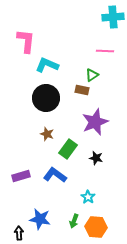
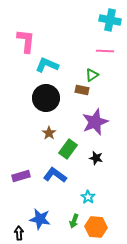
cyan cross: moved 3 px left, 3 px down; rotated 15 degrees clockwise
brown star: moved 2 px right, 1 px up; rotated 16 degrees clockwise
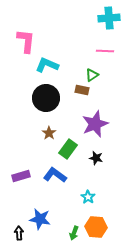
cyan cross: moved 1 px left, 2 px up; rotated 15 degrees counterclockwise
purple star: moved 2 px down
green arrow: moved 12 px down
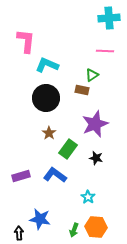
green arrow: moved 3 px up
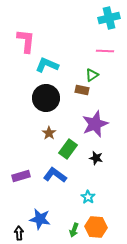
cyan cross: rotated 10 degrees counterclockwise
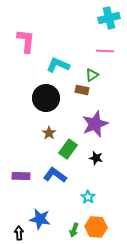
cyan L-shape: moved 11 px right
purple rectangle: rotated 18 degrees clockwise
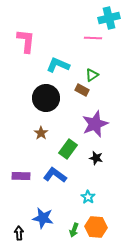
pink line: moved 12 px left, 13 px up
brown rectangle: rotated 16 degrees clockwise
brown star: moved 8 px left
blue star: moved 3 px right, 1 px up
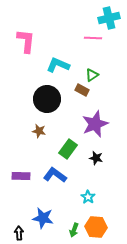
black circle: moved 1 px right, 1 px down
brown star: moved 2 px left, 2 px up; rotated 24 degrees counterclockwise
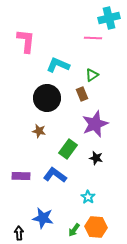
brown rectangle: moved 4 px down; rotated 40 degrees clockwise
black circle: moved 1 px up
green arrow: rotated 16 degrees clockwise
